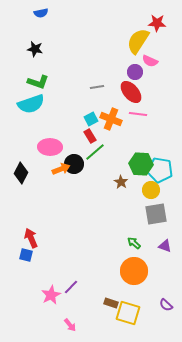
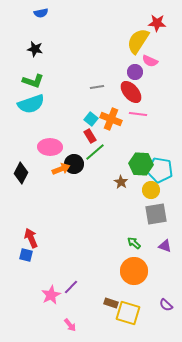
green L-shape: moved 5 px left, 1 px up
cyan square: rotated 24 degrees counterclockwise
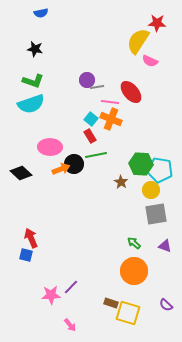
purple circle: moved 48 px left, 8 px down
pink line: moved 28 px left, 12 px up
green line: moved 1 px right, 3 px down; rotated 30 degrees clockwise
black diamond: rotated 75 degrees counterclockwise
pink star: rotated 24 degrees clockwise
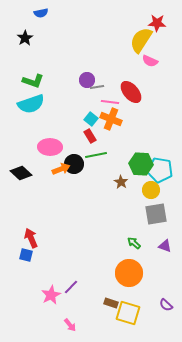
yellow semicircle: moved 3 px right, 1 px up
black star: moved 10 px left, 11 px up; rotated 28 degrees clockwise
orange circle: moved 5 px left, 2 px down
pink star: rotated 24 degrees counterclockwise
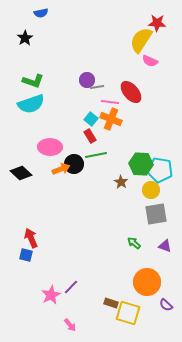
orange circle: moved 18 px right, 9 px down
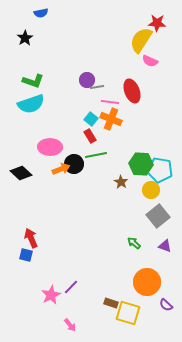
red ellipse: moved 1 px right, 1 px up; rotated 20 degrees clockwise
gray square: moved 2 px right, 2 px down; rotated 30 degrees counterclockwise
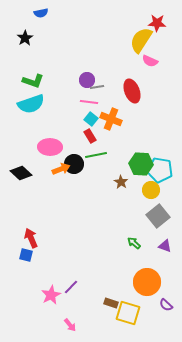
pink line: moved 21 px left
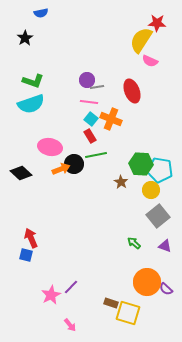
pink ellipse: rotated 10 degrees clockwise
purple semicircle: moved 16 px up
